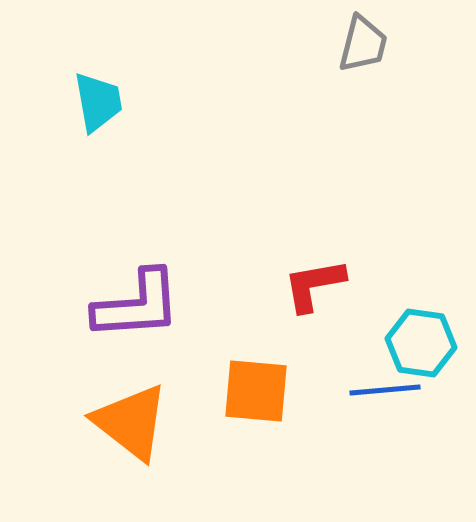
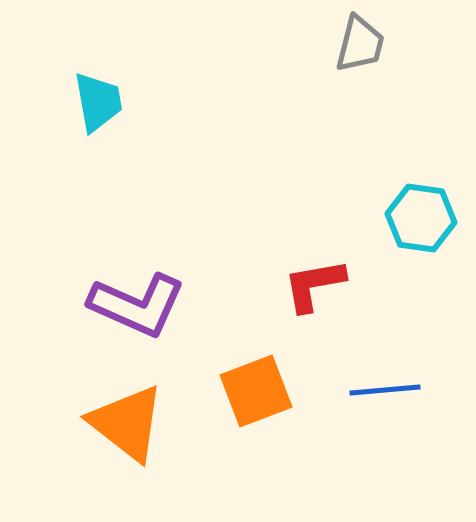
gray trapezoid: moved 3 px left
purple L-shape: rotated 28 degrees clockwise
cyan hexagon: moved 125 px up
orange square: rotated 26 degrees counterclockwise
orange triangle: moved 4 px left, 1 px down
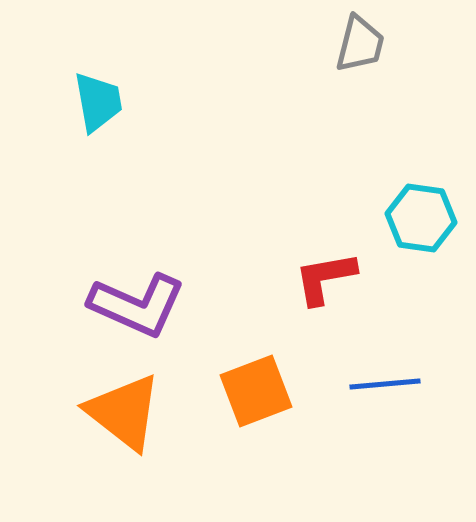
red L-shape: moved 11 px right, 7 px up
blue line: moved 6 px up
orange triangle: moved 3 px left, 11 px up
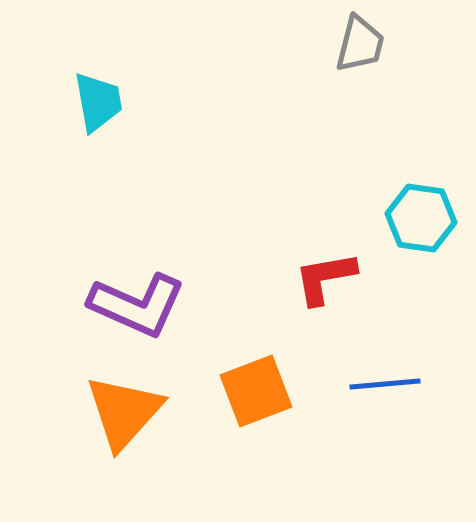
orange triangle: rotated 34 degrees clockwise
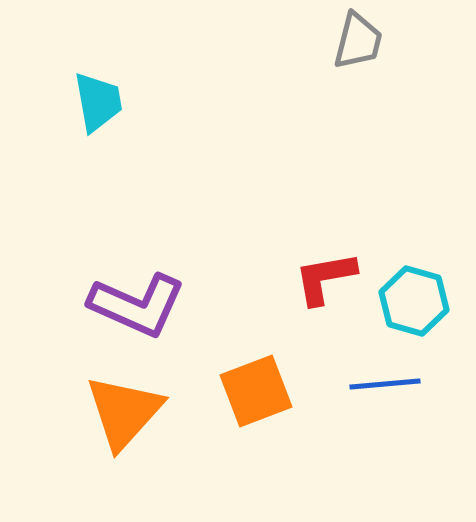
gray trapezoid: moved 2 px left, 3 px up
cyan hexagon: moved 7 px left, 83 px down; rotated 8 degrees clockwise
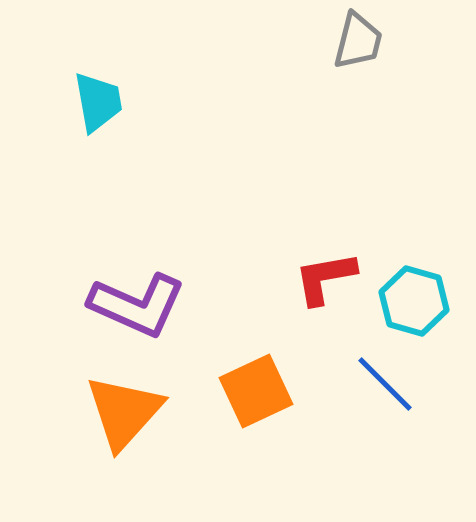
blue line: rotated 50 degrees clockwise
orange square: rotated 4 degrees counterclockwise
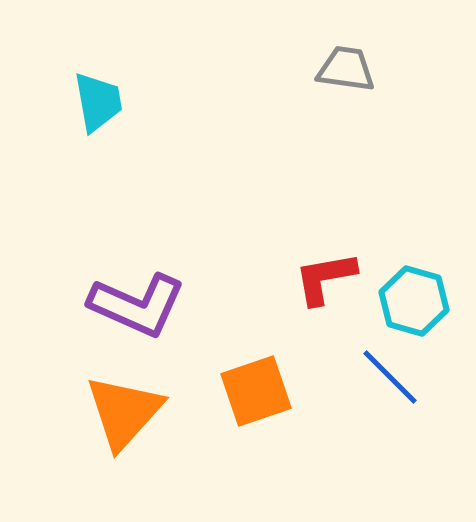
gray trapezoid: moved 12 px left, 28 px down; rotated 96 degrees counterclockwise
blue line: moved 5 px right, 7 px up
orange square: rotated 6 degrees clockwise
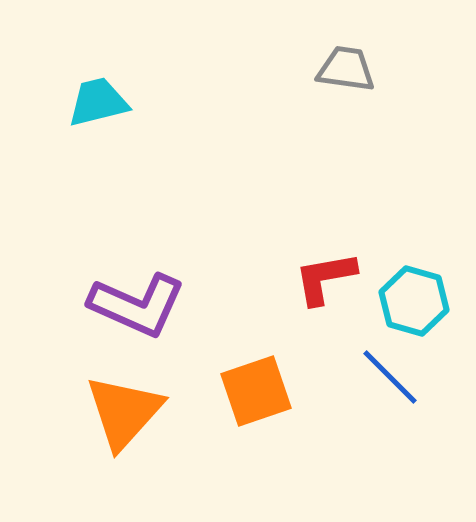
cyan trapezoid: rotated 94 degrees counterclockwise
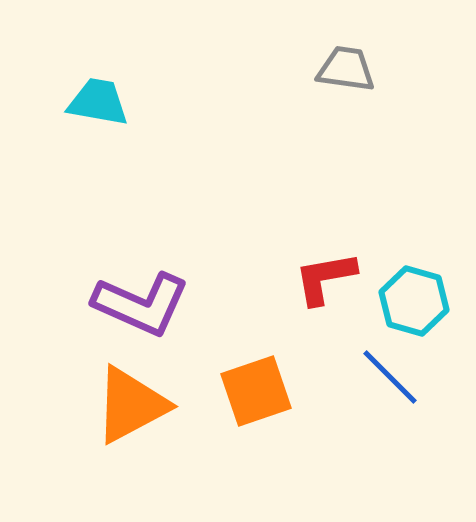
cyan trapezoid: rotated 24 degrees clockwise
purple L-shape: moved 4 px right, 1 px up
orange triangle: moved 7 px right, 7 px up; rotated 20 degrees clockwise
